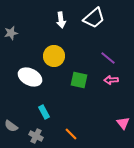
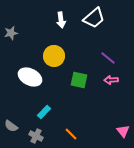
cyan rectangle: rotated 72 degrees clockwise
pink triangle: moved 8 px down
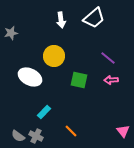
gray semicircle: moved 7 px right, 10 px down
orange line: moved 3 px up
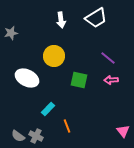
white trapezoid: moved 2 px right; rotated 10 degrees clockwise
white ellipse: moved 3 px left, 1 px down
cyan rectangle: moved 4 px right, 3 px up
orange line: moved 4 px left, 5 px up; rotated 24 degrees clockwise
